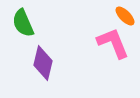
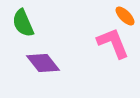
purple diamond: rotated 52 degrees counterclockwise
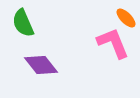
orange ellipse: moved 1 px right, 2 px down
purple diamond: moved 2 px left, 2 px down
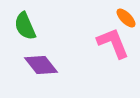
green semicircle: moved 2 px right, 3 px down
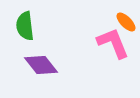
orange ellipse: moved 4 px down
green semicircle: rotated 16 degrees clockwise
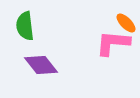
orange ellipse: moved 1 px down
pink L-shape: rotated 63 degrees counterclockwise
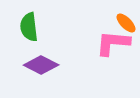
green semicircle: moved 4 px right, 1 px down
purple diamond: rotated 24 degrees counterclockwise
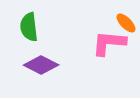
pink L-shape: moved 4 px left
